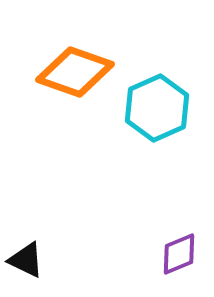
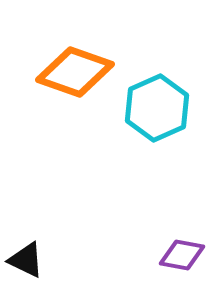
purple diamond: moved 3 px right, 1 px down; rotated 33 degrees clockwise
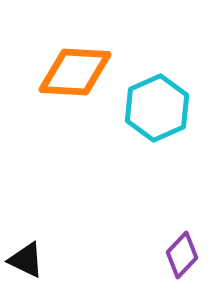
orange diamond: rotated 16 degrees counterclockwise
purple diamond: rotated 57 degrees counterclockwise
